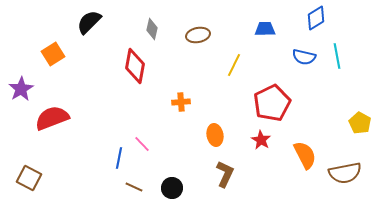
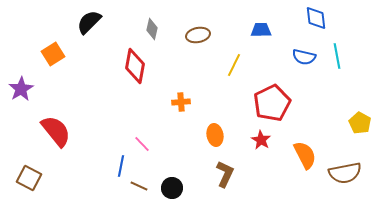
blue diamond: rotated 65 degrees counterclockwise
blue trapezoid: moved 4 px left, 1 px down
red semicircle: moved 4 px right, 13 px down; rotated 72 degrees clockwise
blue line: moved 2 px right, 8 px down
brown line: moved 5 px right, 1 px up
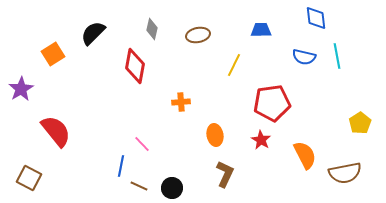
black semicircle: moved 4 px right, 11 px down
red pentagon: rotated 18 degrees clockwise
yellow pentagon: rotated 10 degrees clockwise
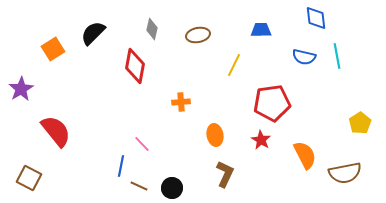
orange square: moved 5 px up
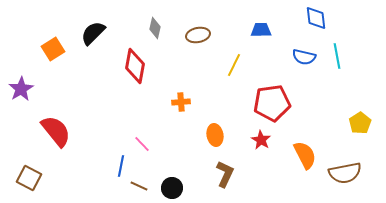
gray diamond: moved 3 px right, 1 px up
